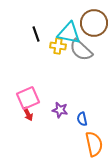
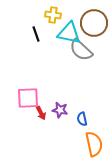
yellow cross: moved 5 px left, 31 px up
pink square: rotated 20 degrees clockwise
red arrow: moved 13 px right, 1 px up
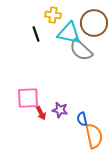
orange semicircle: moved 8 px up
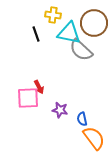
red arrow: moved 2 px left, 26 px up
orange semicircle: moved 2 px down; rotated 25 degrees counterclockwise
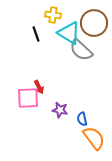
cyan triangle: rotated 20 degrees clockwise
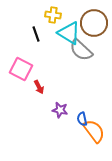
pink square: moved 7 px left, 29 px up; rotated 30 degrees clockwise
orange semicircle: moved 7 px up
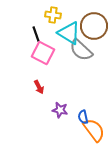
brown circle: moved 3 px down
pink square: moved 22 px right, 16 px up
blue semicircle: moved 1 px right, 2 px up
orange semicircle: moved 1 px up
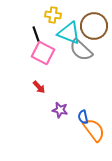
cyan triangle: rotated 10 degrees counterclockwise
red arrow: rotated 16 degrees counterclockwise
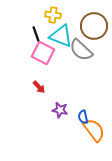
cyan triangle: moved 8 px left, 3 px down
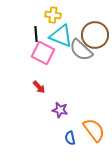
brown circle: moved 1 px right, 9 px down
black line: rotated 14 degrees clockwise
blue semicircle: moved 13 px left, 21 px down
